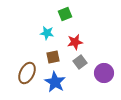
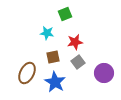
gray square: moved 2 px left
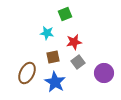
red star: moved 1 px left
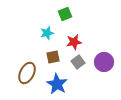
cyan star: rotated 24 degrees counterclockwise
purple circle: moved 11 px up
blue star: moved 2 px right, 2 px down
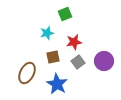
purple circle: moved 1 px up
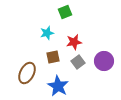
green square: moved 2 px up
blue star: moved 1 px right, 2 px down
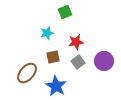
red star: moved 2 px right
brown ellipse: rotated 15 degrees clockwise
blue star: moved 2 px left
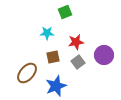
cyan star: rotated 16 degrees clockwise
purple circle: moved 6 px up
blue star: rotated 20 degrees clockwise
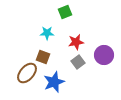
brown square: moved 10 px left; rotated 32 degrees clockwise
blue star: moved 2 px left, 4 px up
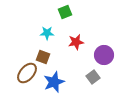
gray square: moved 15 px right, 15 px down
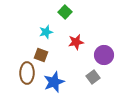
green square: rotated 24 degrees counterclockwise
cyan star: moved 1 px left, 1 px up; rotated 16 degrees counterclockwise
brown square: moved 2 px left, 2 px up
brown ellipse: rotated 40 degrees counterclockwise
